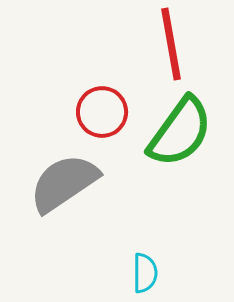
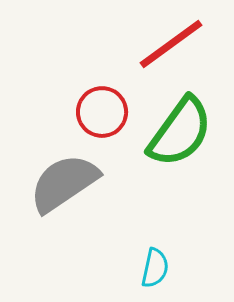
red line: rotated 64 degrees clockwise
cyan semicircle: moved 10 px right, 5 px up; rotated 12 degrees clockwise
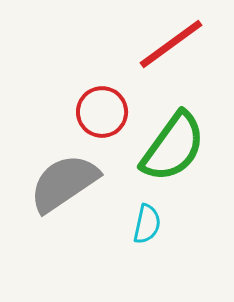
green semicircle: moved 7 px left, 15 px down
cyan semicircle: moved 8 px left, 44 px up
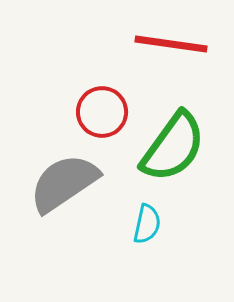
red line: rotated 44 degrees clockwise
